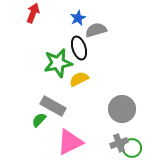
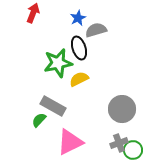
green circle: moved 1 px right, 2 px down
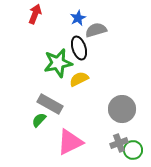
red arrow: moved 2 px right, 1 px down
gray rectangle: moved 3 px left, 2 px up
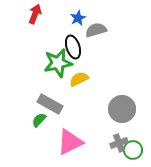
black ellipse: moved 6 px left, 1 px up
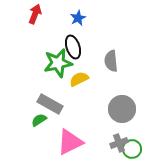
gray semicircle: moved 15 px right, 31 px down; rotated 80 degrees counterclockwise
green semicircle: rotated 14 degrees clockwise
green circle: moved 1 px left, 1 px up
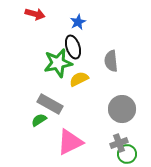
red arrow: rotated 84 degrees clockwise
blue star: moved 4 px down
green circle: moved 5 px left, 5 px down
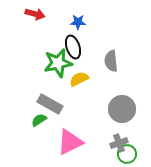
blue star: rotated 28 degrees clockwise
